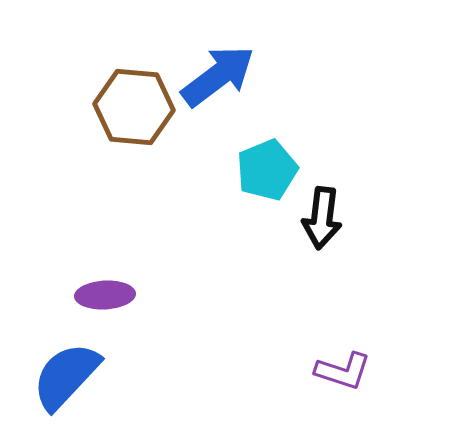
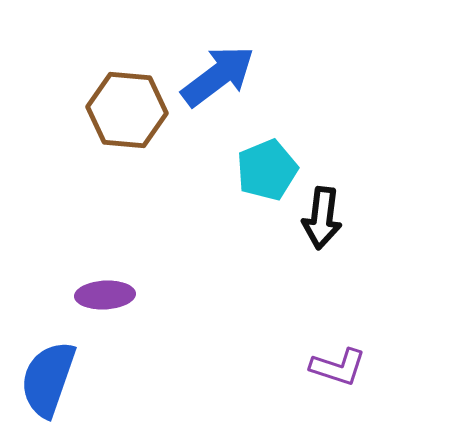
brown hexagon: moved 7 px left, 3 px down
purple L-shape: moved 5 px left, 4 px up
blue semicircle: moved 18 px left, 3 px down; rotated 24 degrees counterclockwise
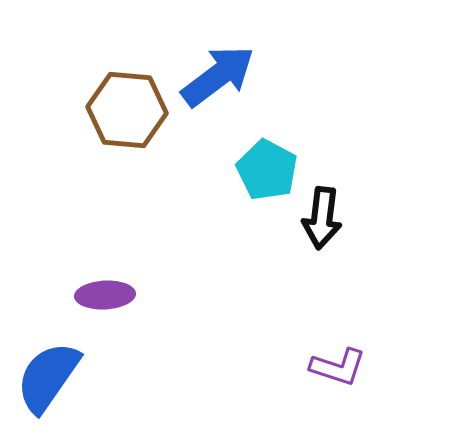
cyan pentagon: rotated 22 degrees counterclockwise
blue semicircle: moved 2 px up; rotated 16 degrees clockwise
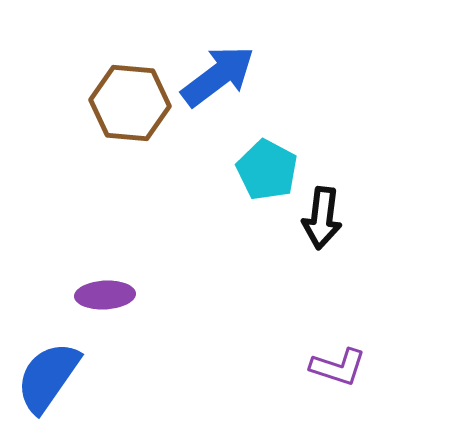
brown hexagon: moved 3 px right, 7 px up
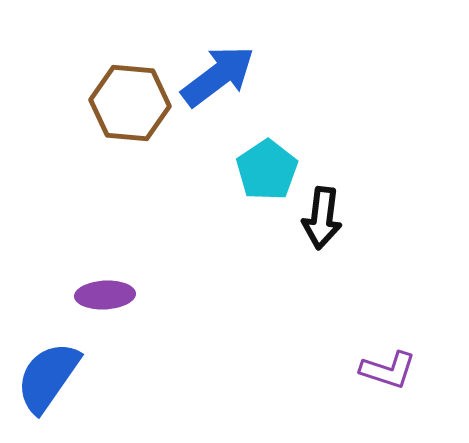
cyan pentagon: rotated 10 degrees clockwise
purple L-shape: moved 50 px right, 3 px down
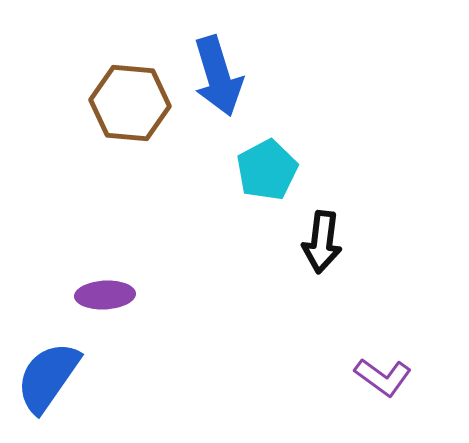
blue arrow: rotated 110 degrees clockwise
cyan pentagon: rotated 6 degrees clockwise
black arrow: moved 24 px down
purple L-shape: moved 5 px left, 7 px down; rotated 18 degrees clockwise
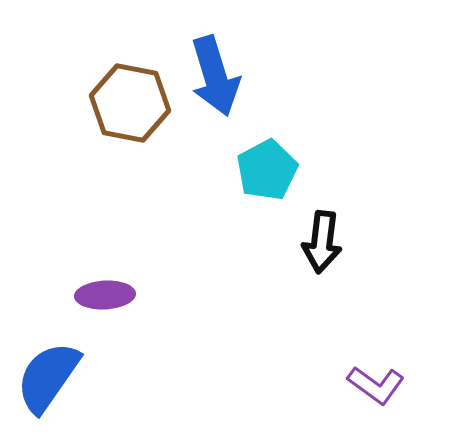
blue arrow: moved 3 px left
brown hexagon: rotated 6 degrees clockwise
purple L-shape: moved 7 px left, 8 px down
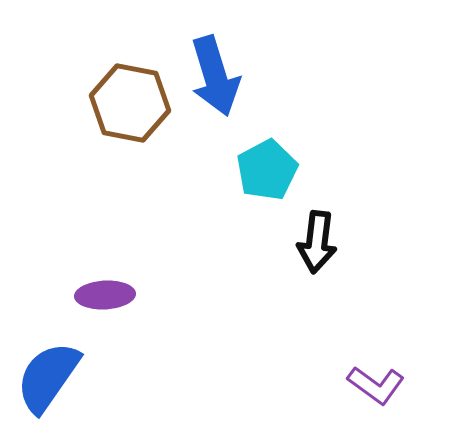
black arrow: moved 5 px left
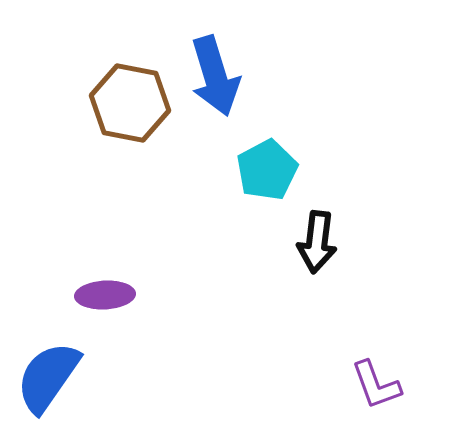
purple L-shape: rotated 34 degrees clockwise
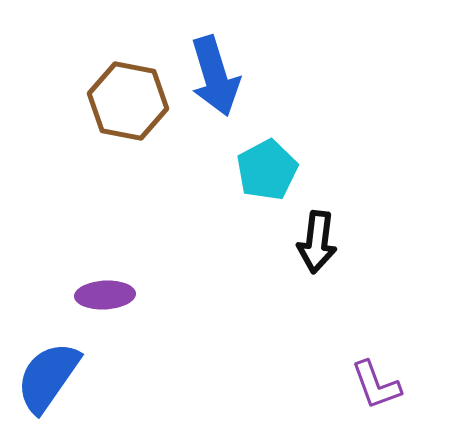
brown hexagon: moved 2 px left, 2 px up
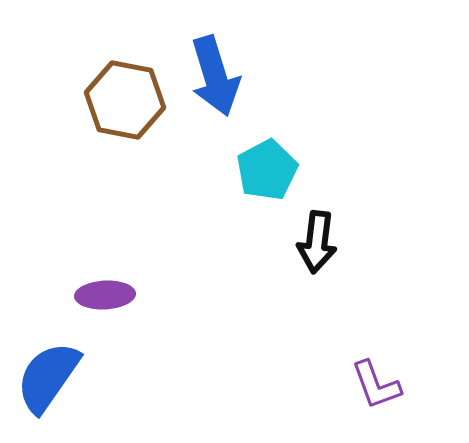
brown hexagon: moved 3 px left, 1 px up
